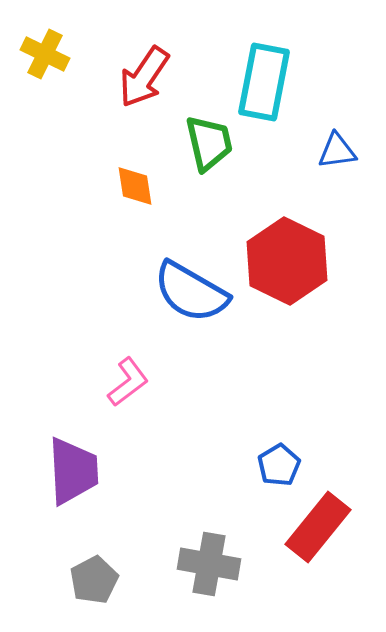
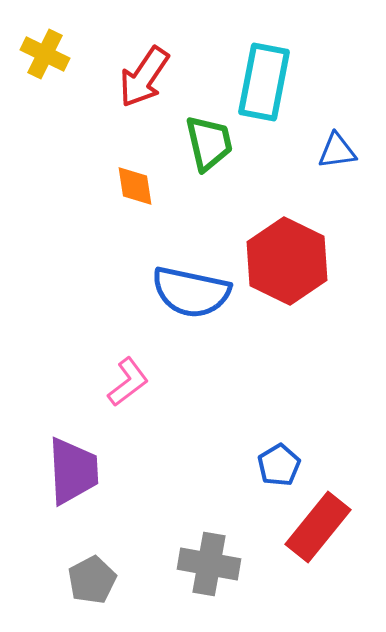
blue semicircle: rotated 18 degrees counterclockwise
gray pentagon: moved 2 px left
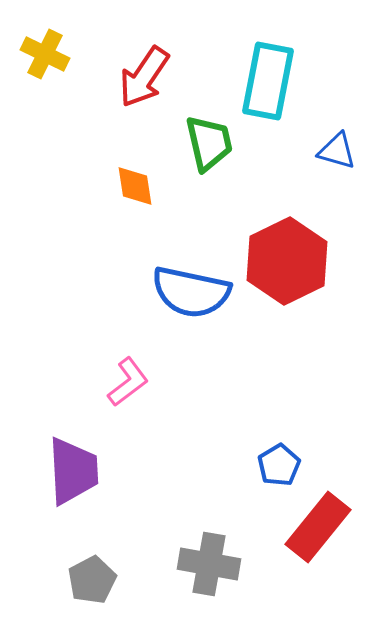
cyan rectangle: moved 4 px right, 1 px up
blue triangle: rotated 24 degrees clockwise
red hexagon: rotated 8 degrees clockwise
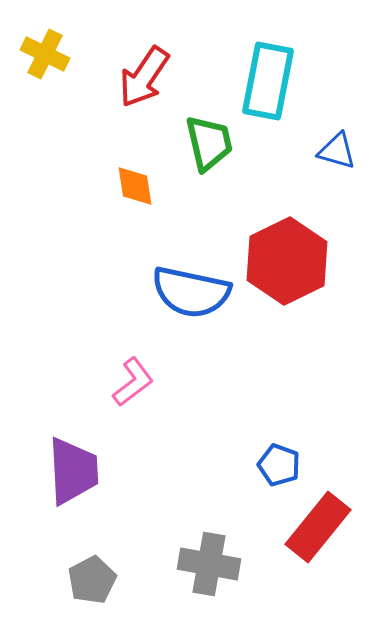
pink L-shape: moved 5 px right
blue pentagon: rotated 21 degrees counterclockwise
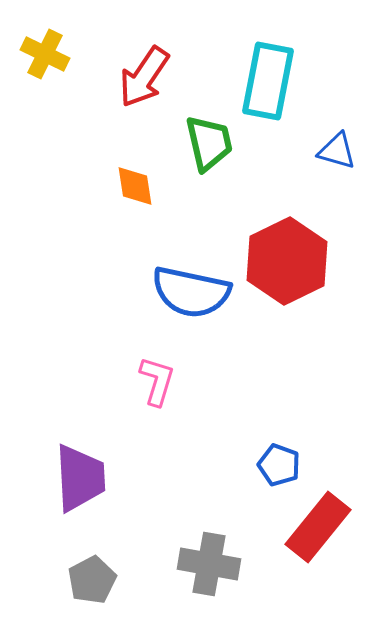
pink L-shape: moved 24 px right, 1 px up; rotated 36 degrees counterclockwise
purple trapezoid: moved 7 px right, 7 px down
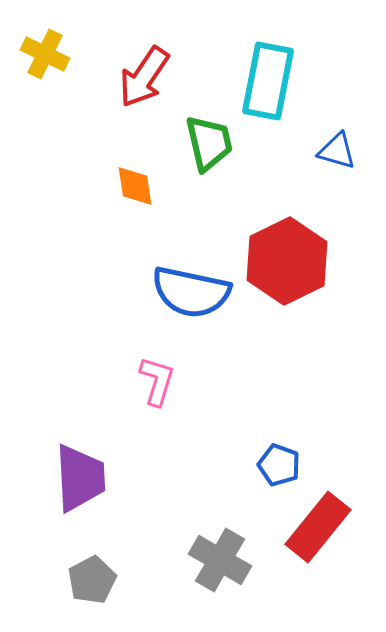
gray cross: moved 11 px right, 4 px up; rotated 20 degrees clockwise
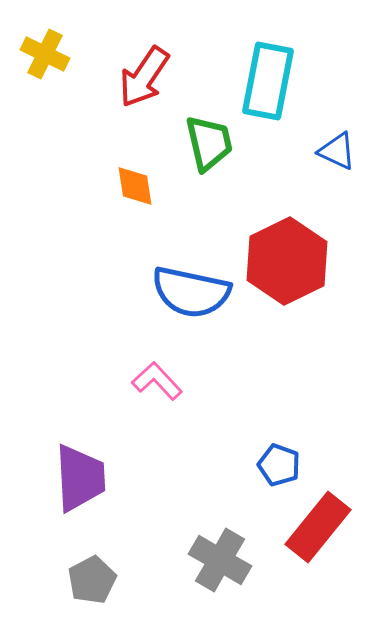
blue triangle: rotated 9 degrees clockwise
pink L-shape: rotated 60 degrees counterclockwise
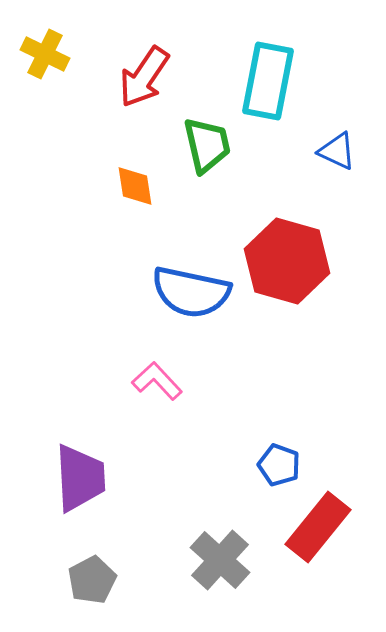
green trapezoid: moved 2 px left, 2 px down
red hexagon: rotated 18 degrees counterclockwise
gray cross: rotated 12 degrees clockwise
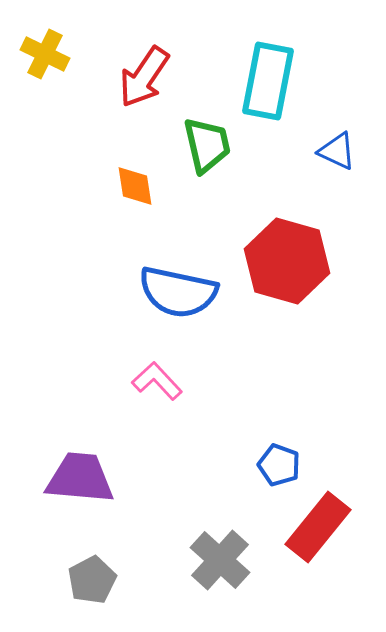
blue semicircle: moved 13 px left
purple trapezoid: rotated 82 degrees counterclockwise
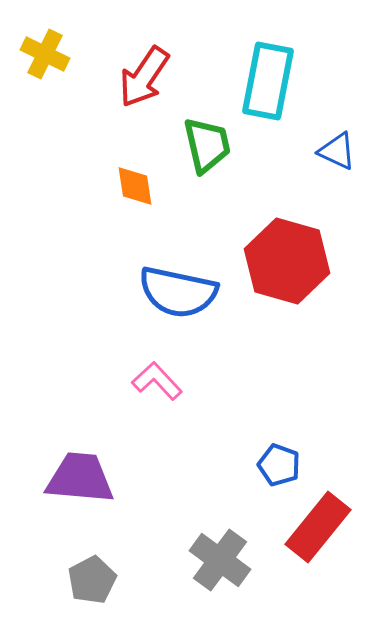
gray cross: rotated 6 degrees counterclockwise
